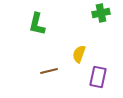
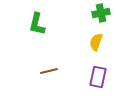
yellow semicircle: moved 17 px right, 12 px up
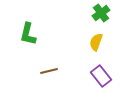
green cross: rotated 24 degrees counterclockwise
green L-shape: moved 9 px left, 10 px down
purple rectangle: moved 3 px right, 1 px up; rotated 50 degrees counterclockwise
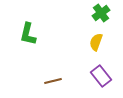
brown line: moved 4 px right, 10 px down
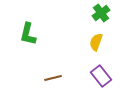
brown line: moved 3 px up
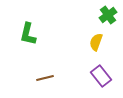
green cross: moved 7 px right, 2 px down
brown line: moved 8 px left
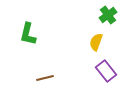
purple rectangle: moved 5 px right, 5 px up
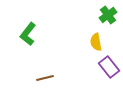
green L-shape: rotated 25 degrees clockwise
yellow semicircle: rotated 30 degrees counterclockwise
purple rectangle: moved 3 px right, 4 px up
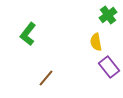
brown line: moved 1 px right; rotated 36 degrees counterclockwise
